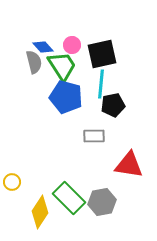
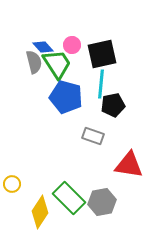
green trapezoid: moved 5 px left, 2 px up
gray rectangle: moved 1 px left; rotated 20 degrees clockwise
yellow circle: moved 2 px down
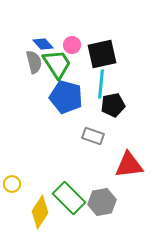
blue diamond: moved 3 px up
red triangle: rotated 16 degrees counterclockwise
